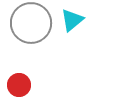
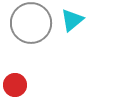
red circle: moved 4 px left
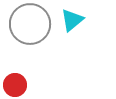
gray circle: moved 1 px left, 1 px down
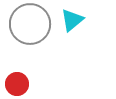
red circle: moved 2 px right, 1 px up
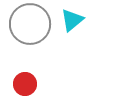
red circle: moved 8 px right
